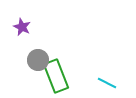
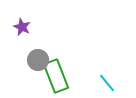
cyan line: rotated 24 degrees clockwise
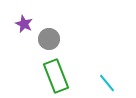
purple star: moved 2 px right, 3 px up
gray circle: moved 11 px right, 21 px up
